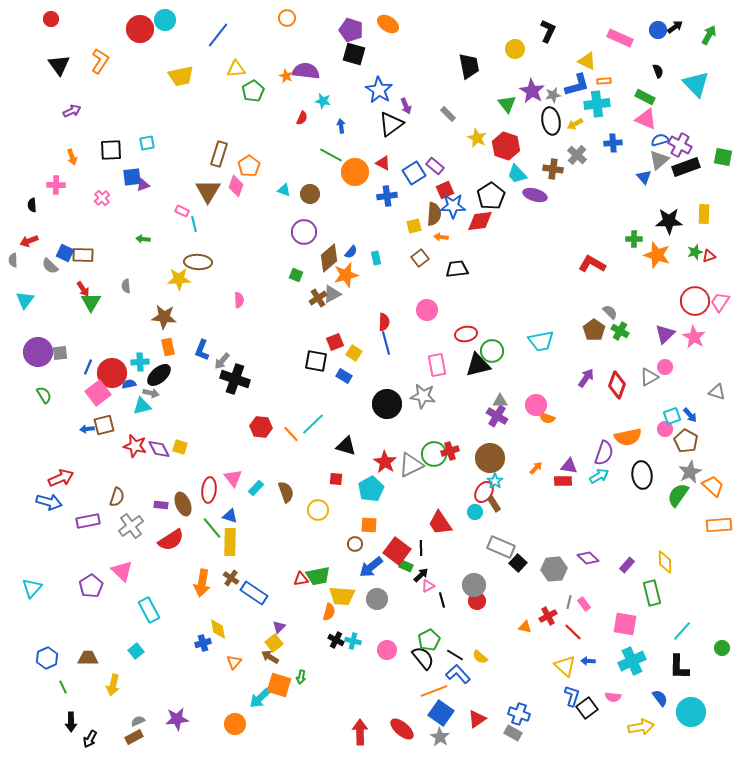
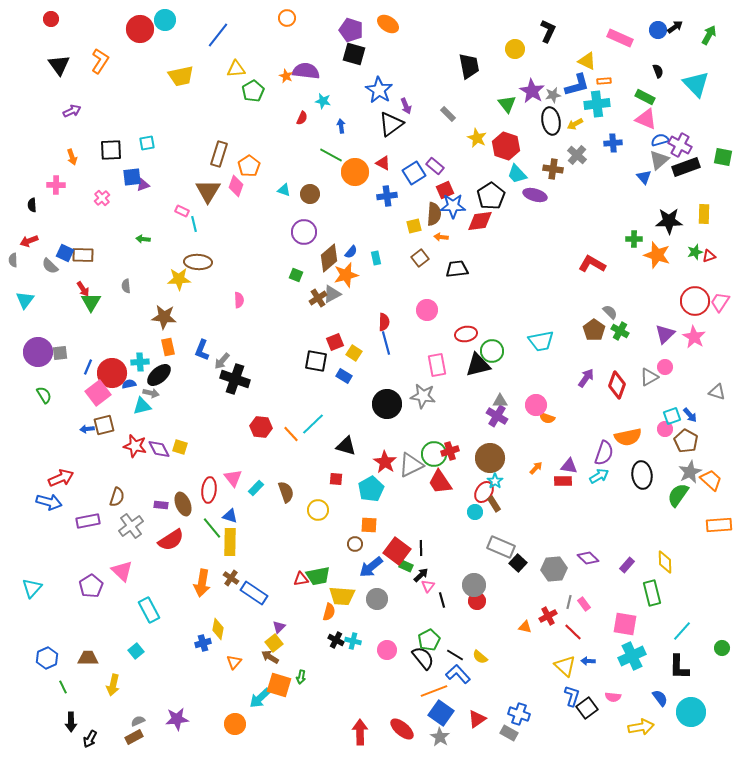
orange trapezoid at (713, 486): moved 2 px left, 6 px up
red trapezoid at (440, 523): moved 41 px up
pink triangle at (428, 586): rotated 24 degrees counterclockwise
yellow diamond at (218, 629): rotated 20 degrees clockwise
cyan cross at (632, 661): moved 5 px up
gray rectangle at (513, 733): moved 4 px left
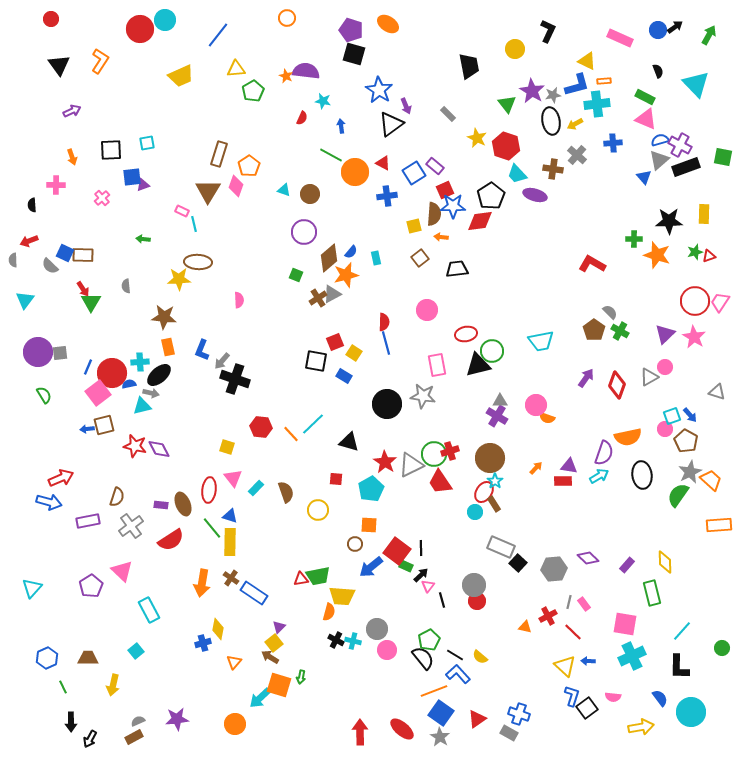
yellow trapezoid at (181, 76): rotated 12 degrees counterclockwise
black triangle at (346, 446): moved 3 px right, 4 px up
yellow square at (180, 447): moved 47 px right
gray circle at (377, 599): moved 30 px down
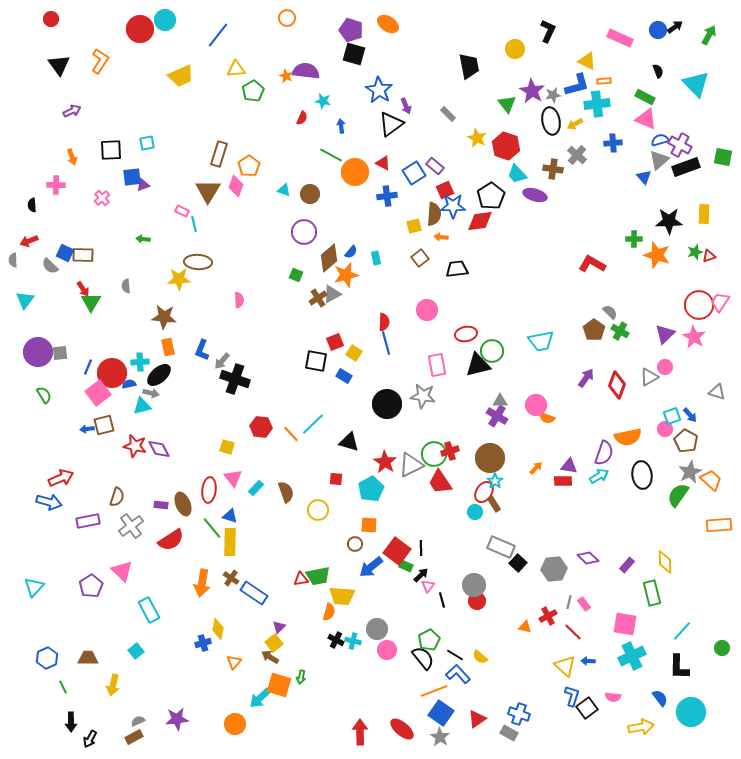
red circle at (695, 301): moved 4 px right, 4 px down
cyan triangle at (32, 588): moved 2 px right, 1 px up
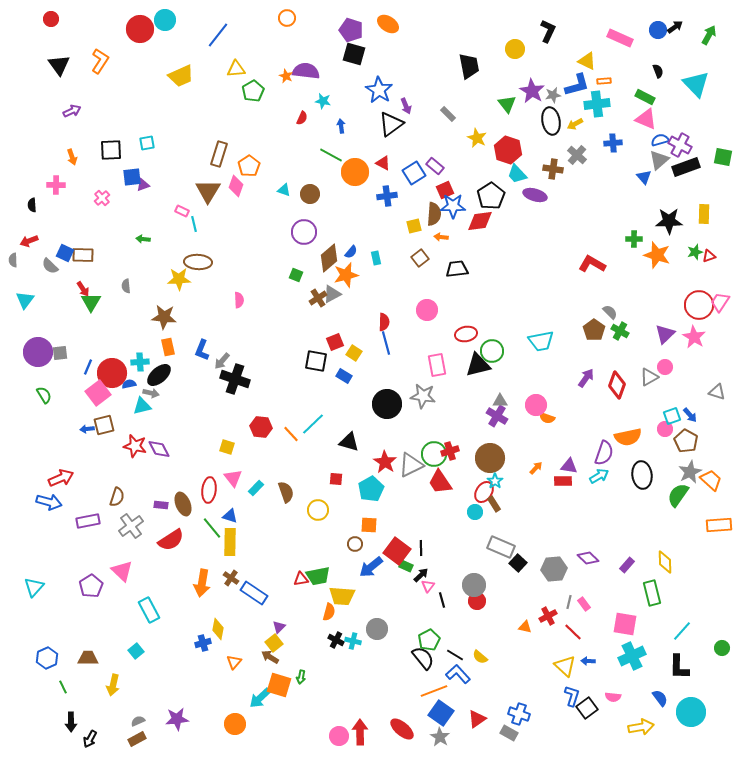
red hexagon at (506, 146): moved 2 px right, 4 px down
pink circle at (387, 650): moved 48 px left, 86 px down
brown rectangle at (134, 737): moved 3 px right, 2 px down
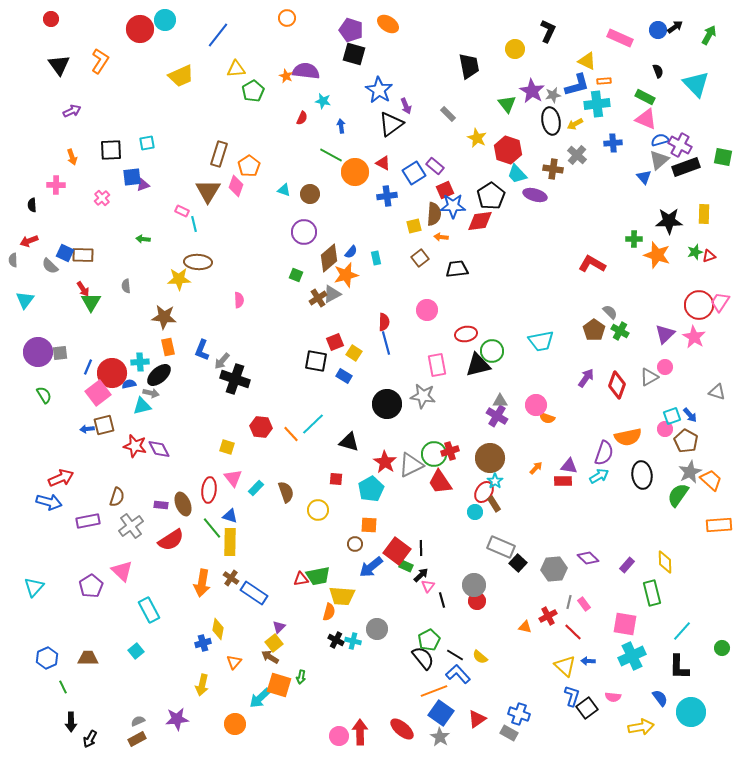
yellow arrow at (113, 685): moved 89 px right
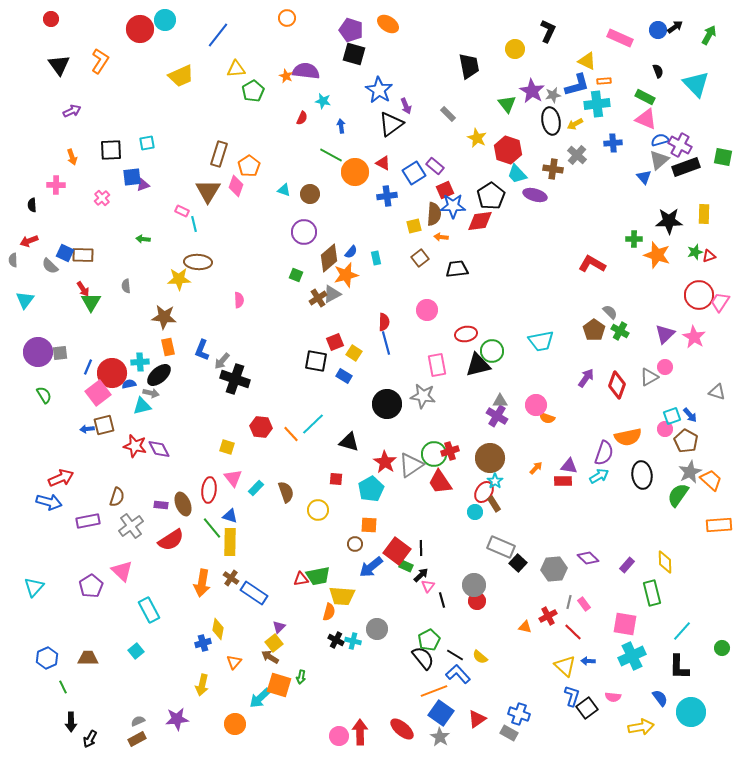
red circle at (699, 305): moved 10 px up
gray triangle at (411, 465): rotated 8 degrees counterclockwise
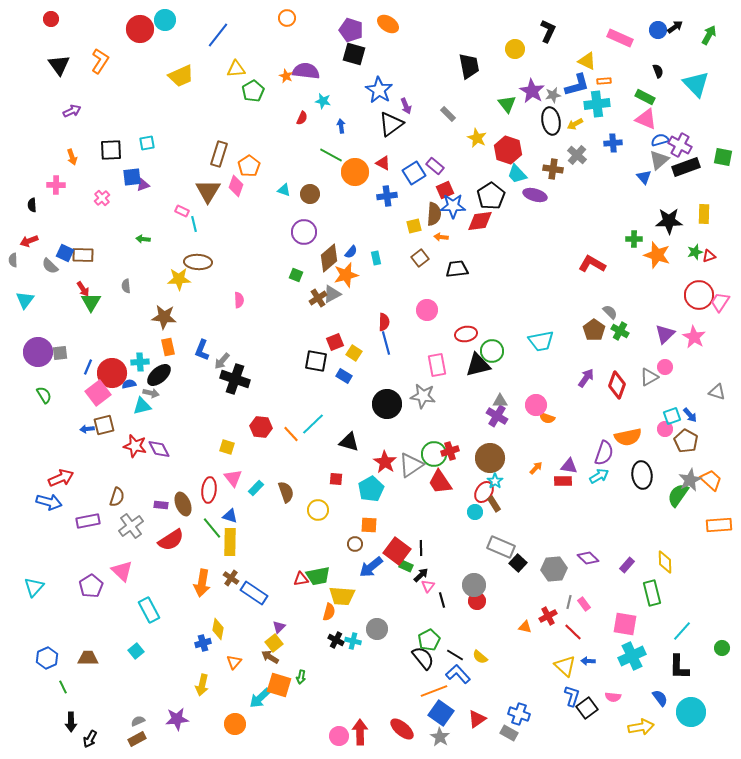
gray star at (690, 472): moved 8 px down
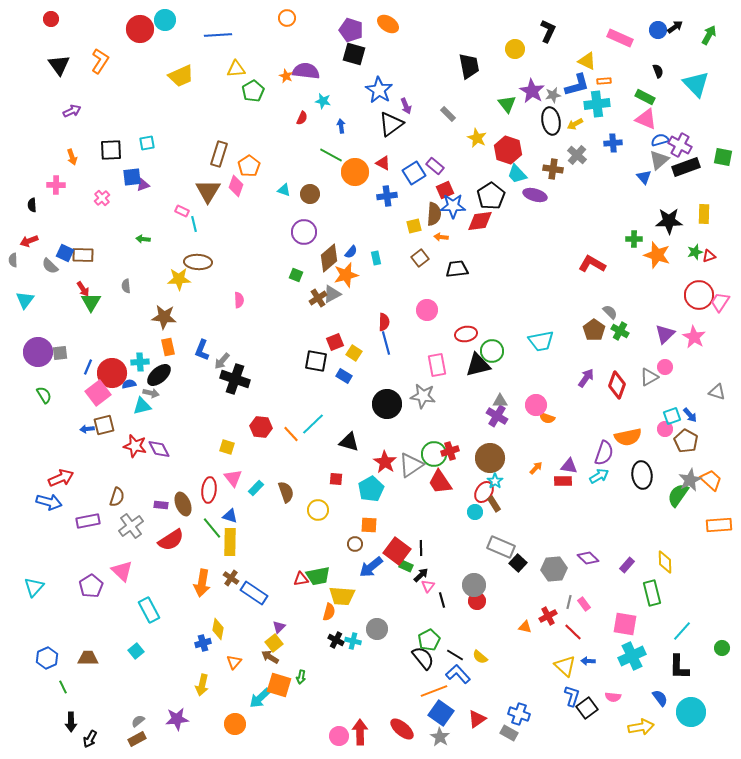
blue line at (218, 35): rotated 48 degrees clockwise
gray semicircle at (138, 721): rotated 16 degrees counterclockwise
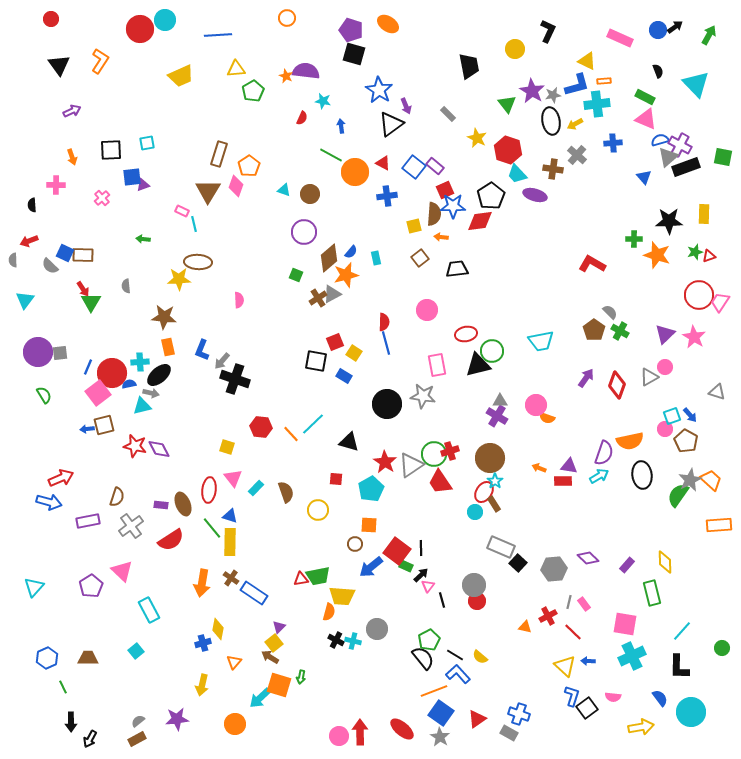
gray triangle at (659, 160): moved 9 px right, 3 px up
blue square at (414, 173): moved 6 px up; rotated 20 degrees counterclockwise
orange semicircle at (628, 437): moved 2 px right, 4 px down
orange arrow at (536, 468): moved 3 px right; rotated 112 degrees counterclockwise
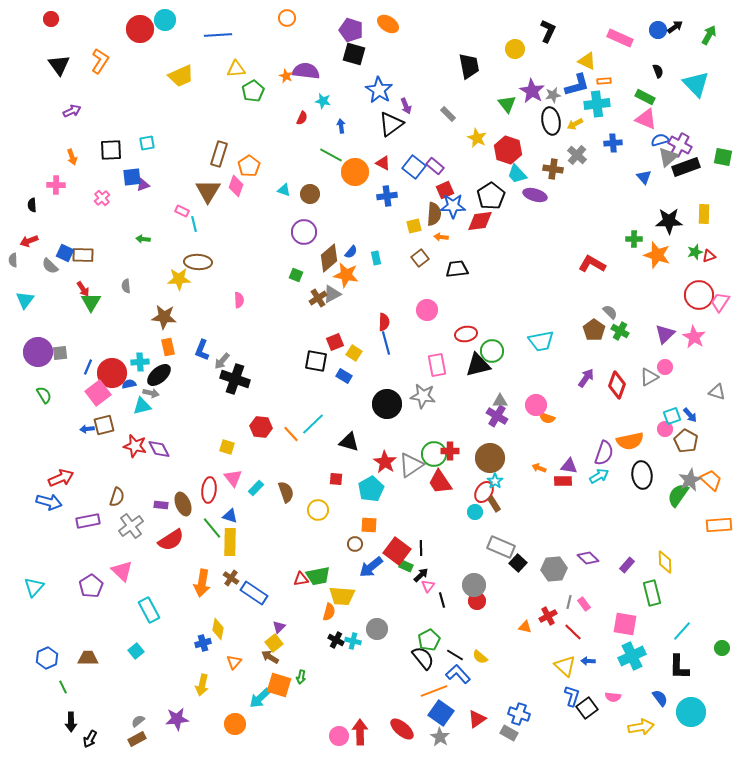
orange star at (346, 275): rotated 25 degrees clockwise
red cross at (450, 451): rotated 18 degrees clockwise
